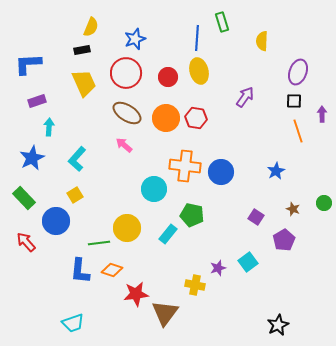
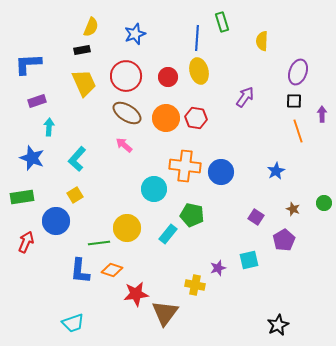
blue star at (135, 39): moved 5 px up
red circle at (126, 73): moved 3 px down
blue star at (32, 158): rotated 25 degrees counterclockwise
green rectangle at (24, 198): moved 2 px left, 1 px up; rotated 55 degrees counterclockwise
red arrow at (26, 242): rotated 65 degrees clockwise
cyan square at (248, 262): moved 1 px right, 2 px up; rotated 24 degrees clockwise
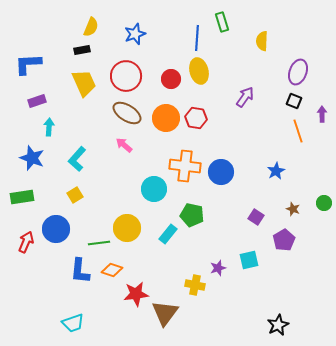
red circle at (168, 77): moved 3 px right, 2 px down
black square at (294, 101): rotated 21 degrees clockwise
blue circle at (56, 221): moved 8 px down
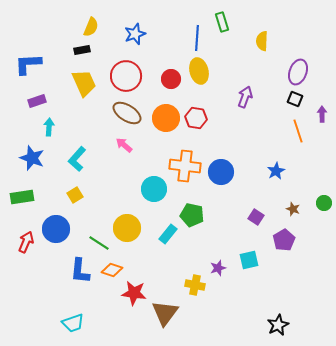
purple arrow at (245, 97): rotated 15 degrees counterclockwise
black square at (294, 101): moved 1 px right, 2 px up
green line at (99, 243): rotated 40 degrees clockwise
red star at (136, 294): moved 2 px left, 1 px up; rotated 15 degrees clockwise
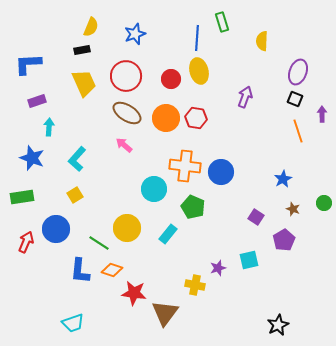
blue star at (276, 171): moved 7 px right, 8 px down
green pentagon at (192, 215): moved 1 px right, 8 px up; rotated 10 degrees clockwise
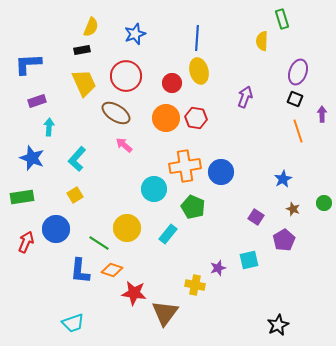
green rectangle at (222, 22): moved 60 px right, 3 px up
red circle at (171, 79): moved 1 px right, 4 px down
brown ellipse at (127, 113): moved 11 px left
orange cross at (185, 166): rotated 16 degrees counterclockwise
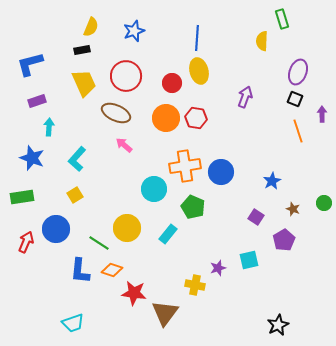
blue star at (135, 34): moved 1 px left, 3 px up
blue L-shape at (28, 64): moved 2 px right; rotated 12 degrees counterclockwise
brown ellipse at (116, 113): rotated 8 degrees counterclockwise
blue star at (283, 179): moved 11 px left, 2 px down
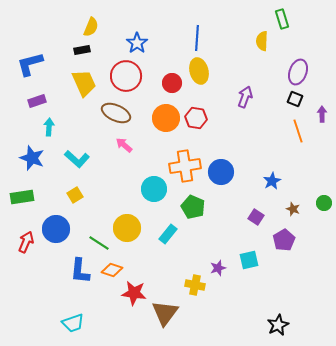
blue star at (134, 31): moved 3 px right, 12 px down; rotated 15 degrees counterclockwise
cyan L-shape at (77, 159): rotated 90 degrees counterclockwise
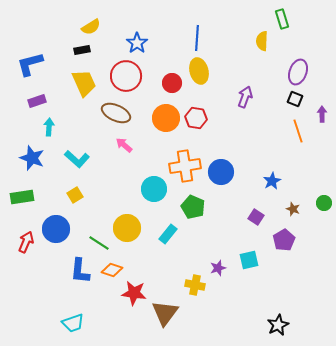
yellow semicircle at (91, 27): rotated 36 degrees clockwise
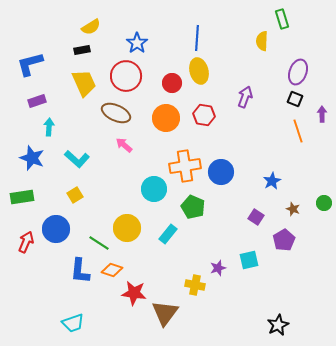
red hexagon at (196, 118): moved 8 px right, 3 px up
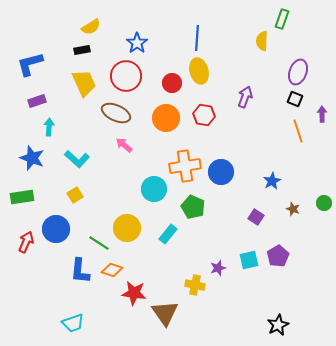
green rectangle at (282, 19): rotated 36 degrees clockwise
purple pentagon at (284, 240): moved 6 px left, 16 px down
brown triangle at (165, 313): rotated 12 degrees counterclockwise
